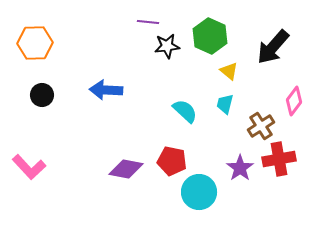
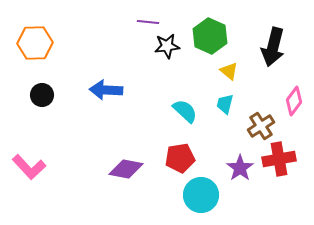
black arrow: rotated 27 degrees counterclockwise
red pentagon: moved 8 px right, 3 px up; rotated 20 degrees counterclockwise
cyan circle: moved 2 px right, 3 px down
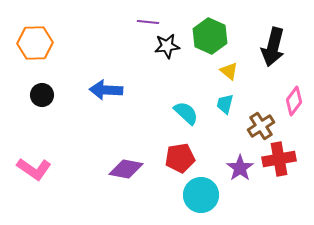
cyan semicircle: moved 1 px right, 2 px down
pink L-shape: moved 5 px right, 2 px down; rotated 12 degrees counterclockwise
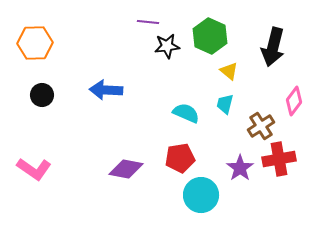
cyan semicircle: rotated 20 degrees counterclockwise
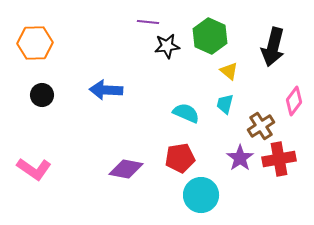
purple star: moved 10 px up
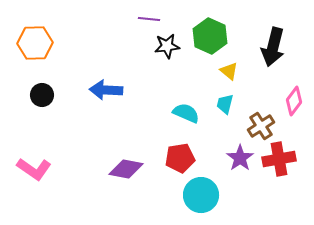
purple line: moved 1 px right, 3 px up
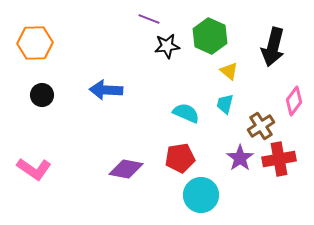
purple line: rotated 15 degrees clockwise
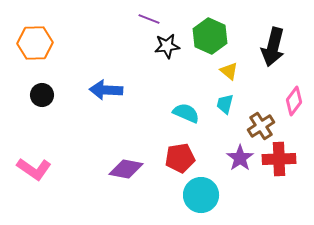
red cross: rotated 8 degrees clockwise
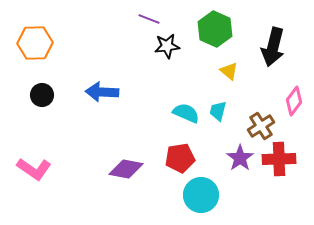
green hexagon: moved 5 px right, 7 px up
blue arrow: moved 4 px left, 2 px down
cyan trapezoid: moved 7 px left, 7 px down
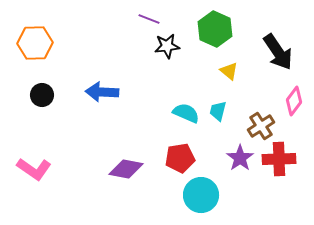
black arrow: moved 5 px right, 5 px down; rotated 48 degrees counterclockwise
